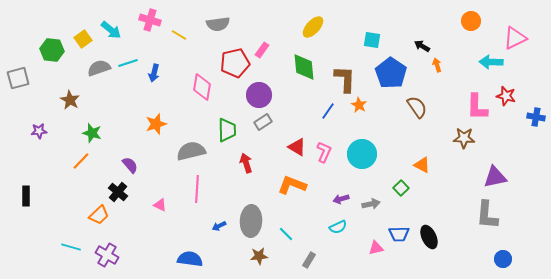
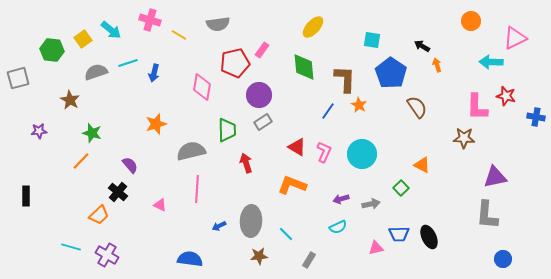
gray semicircle at (99, 68): moved 3 px left, 4 px down
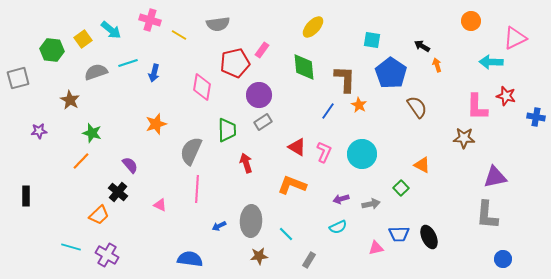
gray semicircle at (191, 151): rotated 52 degrees counterclockwise
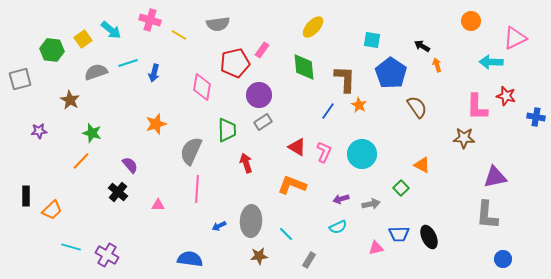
gray square at (18, 78): moved 2 px right, 1 px down
pink triangle at (160, 205): moved 2 px left; rotated 24 degrees counterclockwise
orange trapezoid at (99, 215): moved 47 px left, 5 px up
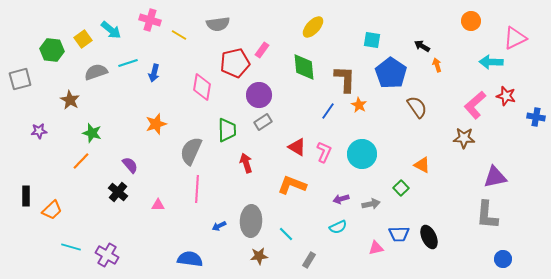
pink L-shape at (477, 107): moved 2 px left, 2 px up; rotated 48 degrees clockwise
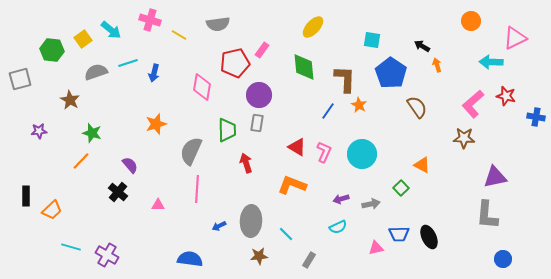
pink L-shape at (475, 105): moved 2 px left, 1 px up
gray rectangle at (263, 122): moved 6 px left, 1 px down; rotated 48 degrees counterclockwise
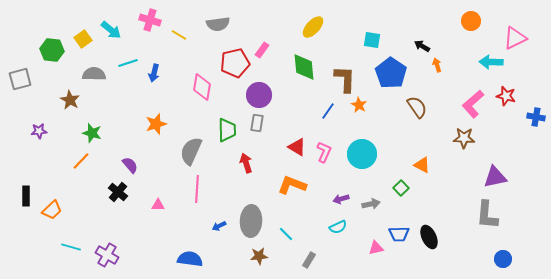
gray semicircle at (96, 72): moved 2 px left, 2 px down; rotated 20 degrees clockwise
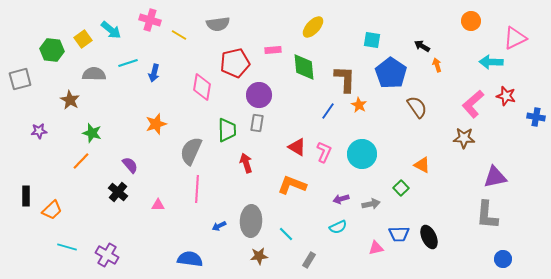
pink rectangle at (262, 50): moved 11 px right; rotated 49 degrees clockwise
cyan line at (71, 247): moved 4 px left
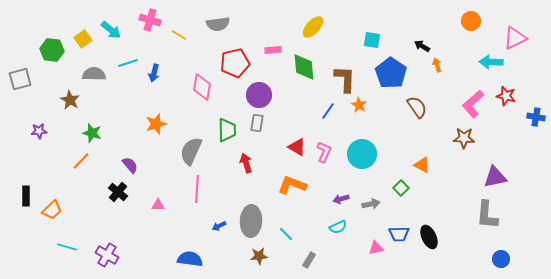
blue circle at (503, 259): moved 2 px left
